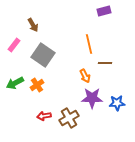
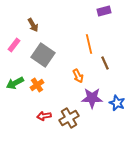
brown line: rotated 64 degrees clockwise
orange arrow: moved 7 px left
blue star: rotated 28 degrees clockwise
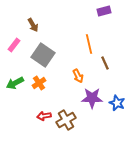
orange cross: moved 2 px right, 2 px up
brown cross: moved 3 px left, 2 px down
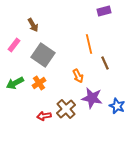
purple star: rotated 10 degrees clockwise
blue star: moved 3 px down
brown cross: moved 11 px up; rotated 12 degrees counterclockwise
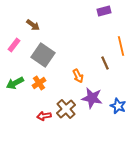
brown arrow: rotated 24 degrees counterclockwise
orange line: moved 32 px right, 2 px down
blue star: moved 1 px right
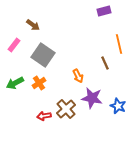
orange line: moved 2 px left, 2 px up
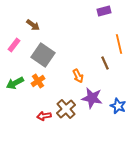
orange cross: moved 1 px left, 2 px up
